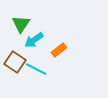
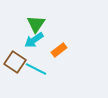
green triangle: moved 15 px right
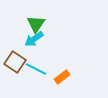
cyan arrow: moved 1 px up
orange rectangle: moved 3 px right, 27 px down
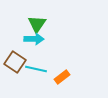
green triangle: moved 1 px right
cyan arrow: rotated 144 degrees counterclockwise
cyan line: rotated 15 degrees counterclockwise
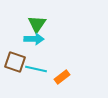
brown square: rotated 15 degrees counterclockwise
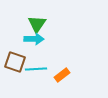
cyan line: rotated 15 degrees counterclockwise
orange rectangle: moved 2 px up
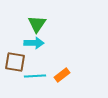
cyan arrow: moved 4 px down
brown square: rotated 10 degrees counterclockwise
cyan line: moved 1 px left, 7 px down
